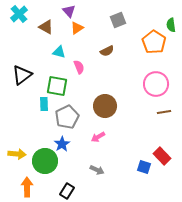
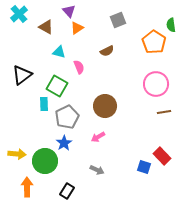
green square: rotated 20 degrees clockwise
blue star: moved 2 px right, 1 px up
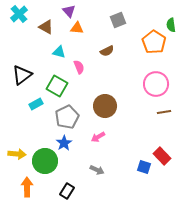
orange triangle: rotated 40 degrees clockwise
cyan rectangle: moved 8 px left; rotated 64 degrees clockwise
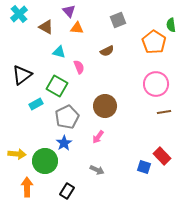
pink arrow: rotated 24 degrees counterclockwise
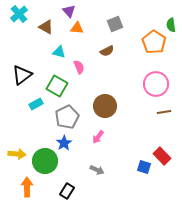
gray square: moved 3 px left, 4 px down
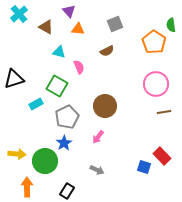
orange triangle: moved 1 px right, 1 px down
black triangle: moved 8 px left, 4 px down; rotated 20 degrees clockwise
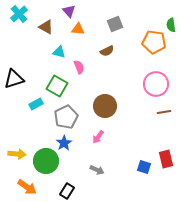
orange pentagon: rotated 25 degrees counterclockwise
gray pentagon: moved 1 px left
red rectangle: moved 4 px right, 3 px down; rotated 30 degrees clockwise
green circle: moved 1 px right
orange arrow: rotated 126 degrees clockwise
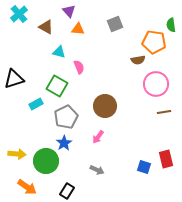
brown semicircle: moved 31 px right, 9 px down; rotated 16 degrees clockwise
